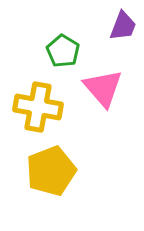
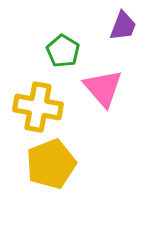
yellow pentagon: moved 7 px up
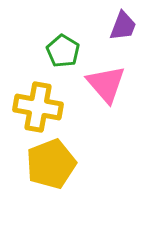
pink triangle: moved 3 px right, 4 px up
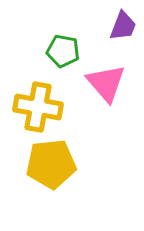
green pentagon: rotated 20 degrees counterclockwise
pink triangle: moved 1 px up
yellow pentagon: rotated 15 degrees clockwise
